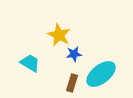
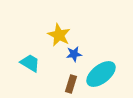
brown rectangle: moved 1 px left, 1 px down
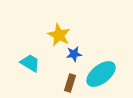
brown rectangle: moved 1 px left, 1 px up
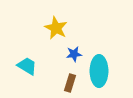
yellow star: moved 3 px left, 7 px up
cyan trapezoid: moved 3 px left, 3 px down
cyan ellipse: moved 2 px left, 3 px up; rotated 52 degrees counterclockwise
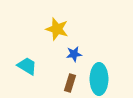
yellow star: moved 1 px right, 1 px down; rotated 10 degrees counterclockwise
cyan ellipse: moved 8 px down
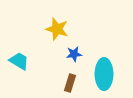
cyan trapezoid: moved 8 px left, 5 px up
cyan ellipse: moved 5 px right, 5 px up
